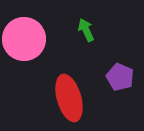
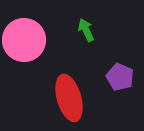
pink circle: moved 1 px down
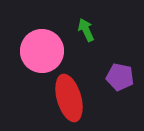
pink circle: moved 18 px right, 11 px down
purple pentagon: rotated 12 degrees counterclockwise
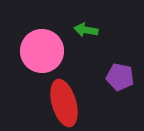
green arrow: rotated 55 degrees counterclockwise
red ellipse: moved 5 px left, 5 px down
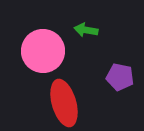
pink circle: moved 1 px right
